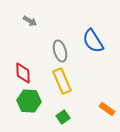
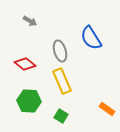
blue semicircle: moved 2 px left, 3 px up
red diamond: moved 2 px right, 9 px up; rotated 50 degrees counterclockwise
green square: moved 2 px left, 1 px up; rotated 24 degrees counterclockwise
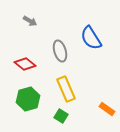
yellow rectangle: moved 4 px right, 8 px down
green hexagon: moved 1 px left, 2 px up; rotated 20 degrees counterclockwise
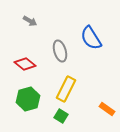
yellow rectangle: rotated 50 degrees clockwise
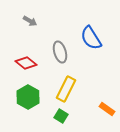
gray ellipse: moved 1 px down
red diamond: moved 1 px right, 1 px up
green hexagon: moved 2 px up; rotated 15 degrees counterclockwise
